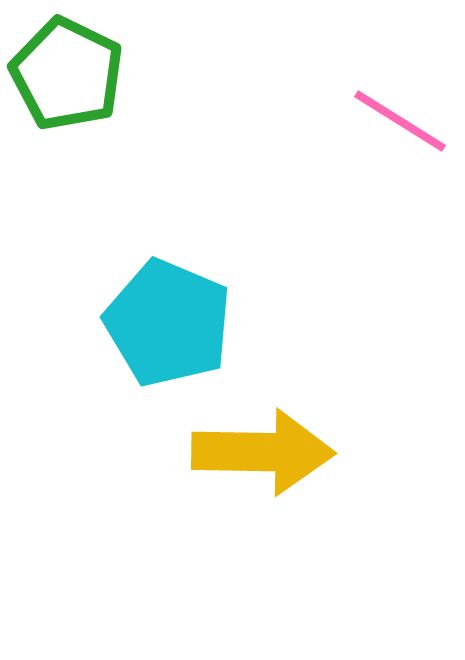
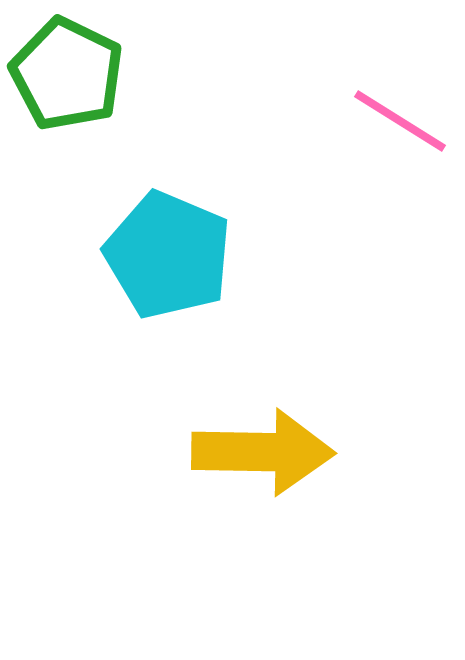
cyan pentagon: moved 68 px up
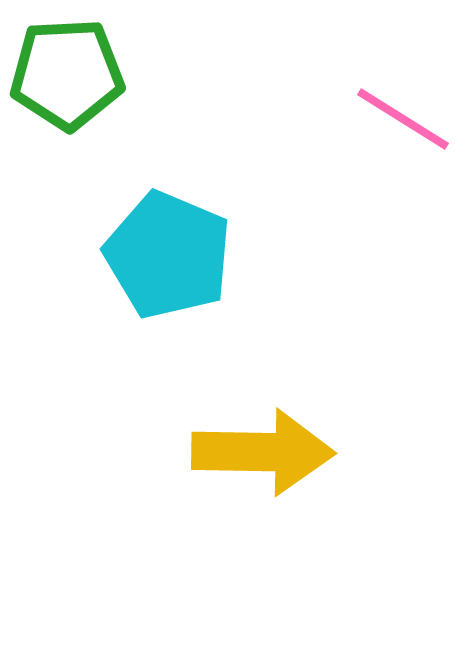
green pentagon: rotated 29 degrees counterclockwise
pink line: moved 3 px right, 2 px up
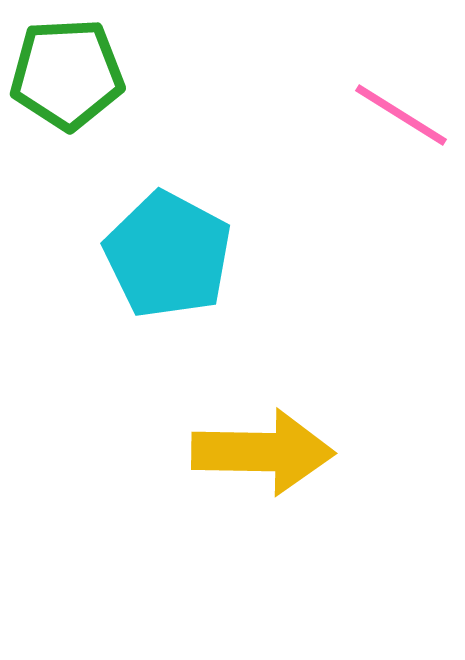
pink line: moved 2 px left, 4 px up
cyan pentagon: rotated 5 degrees clockwise
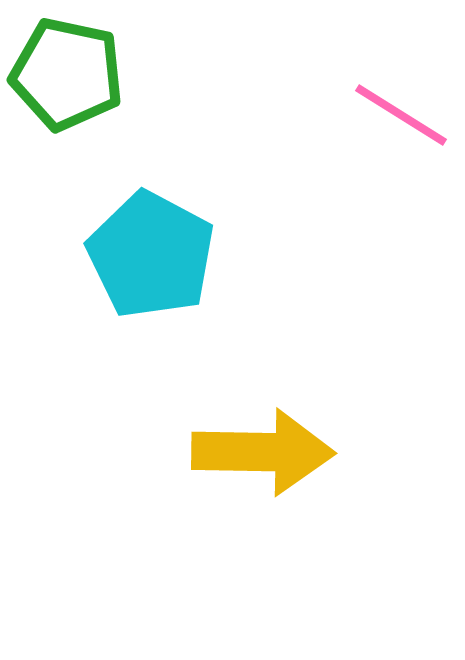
green pentagon: rotated 15 degrees clockwise
cyan pentagon: moved 17 px left
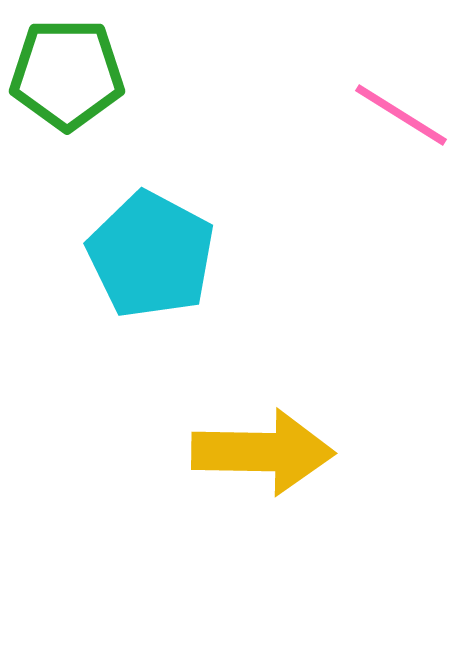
green pentagon: rotated 12 degrees counterclockwise
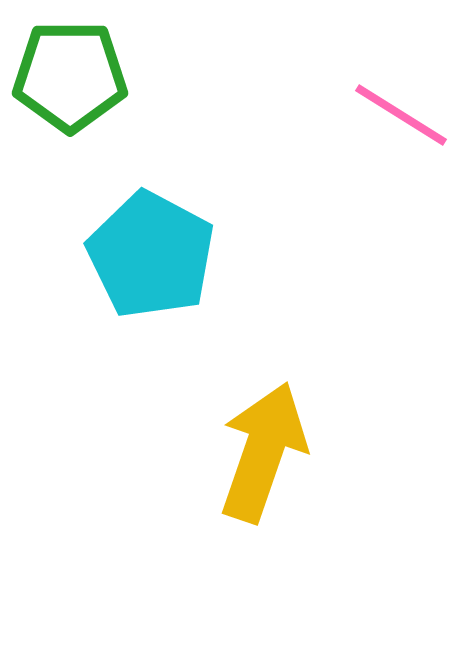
green pentagon: moved 3 px right, 2 px down
yellow arrow: rotated 72 degrees counterclockwise
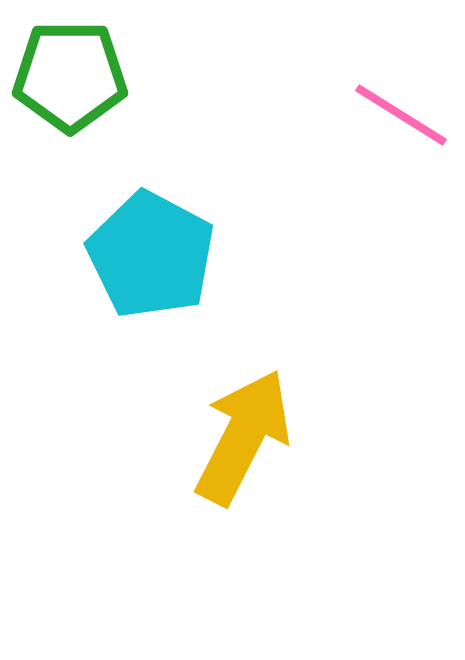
yellow arrow: moved 20 px left, 15 px up; rotated 8 degrees clockwise
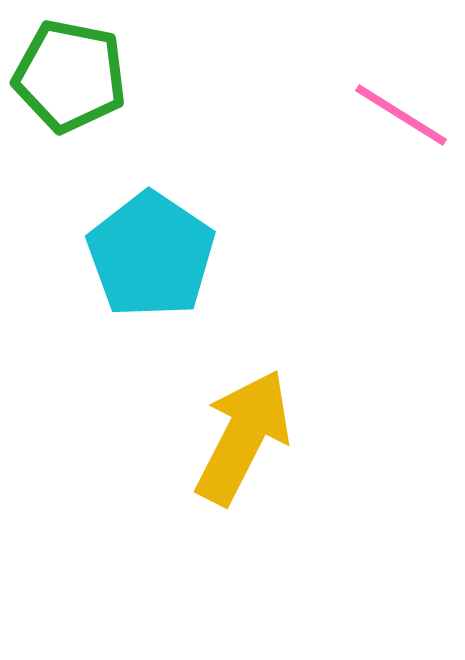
green pentagon: rotated 11 degrees clockwise
cyan pentagon: rotated 6 degrees clockwise
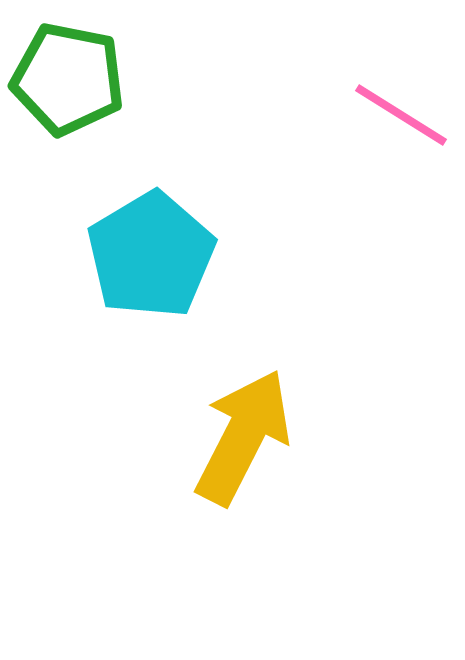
green pentagon: moved 2 px left, 3 px down
cyan pentagon: rotated 7 degrees clockwise
